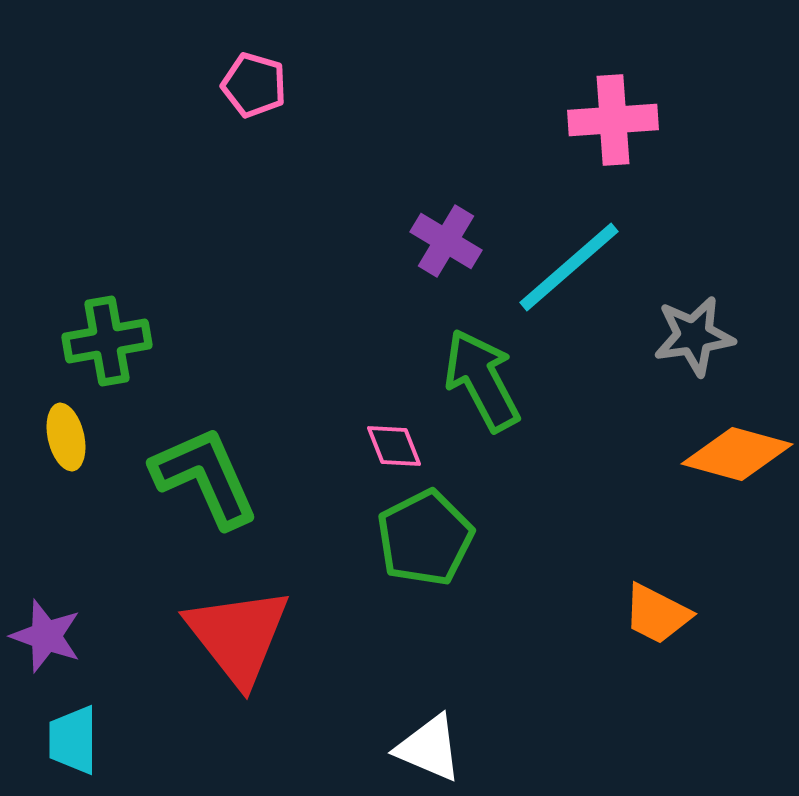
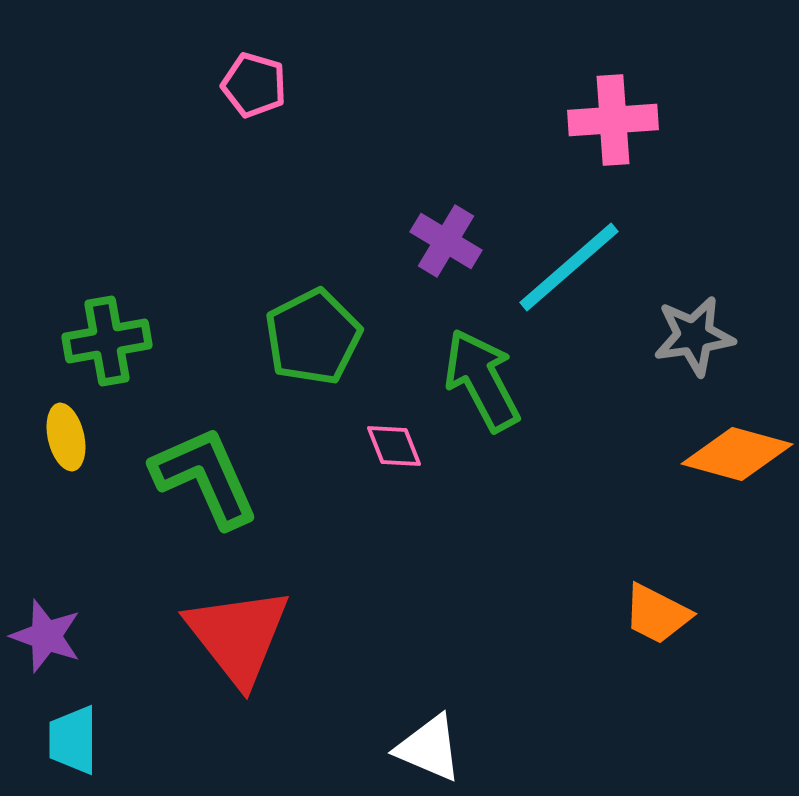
green pentagon: moved 112 px left, 201 px up
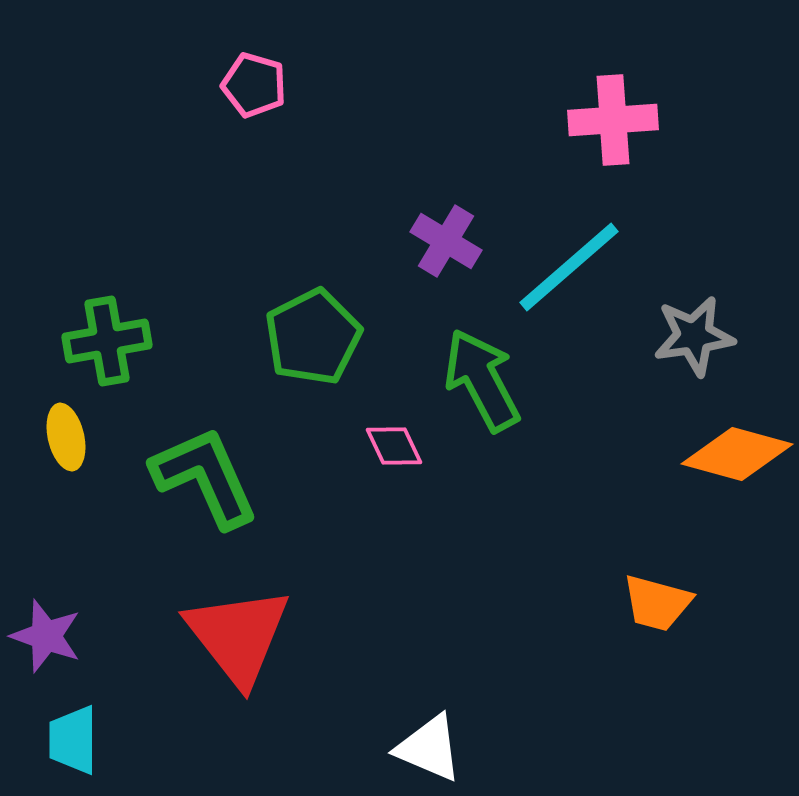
pink diamond: rotated 4 degrees counterclockwise
orange trapezoid: moved 11 px up; rotated 12 degrees counterclockwise
